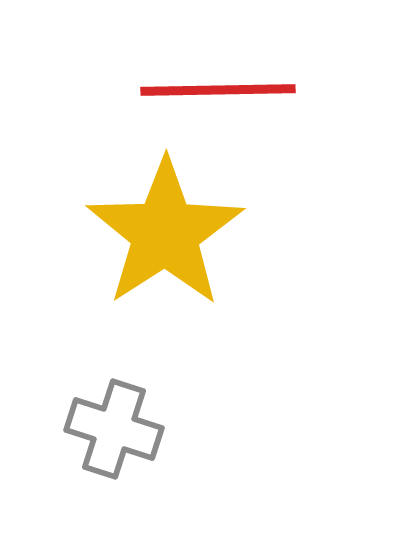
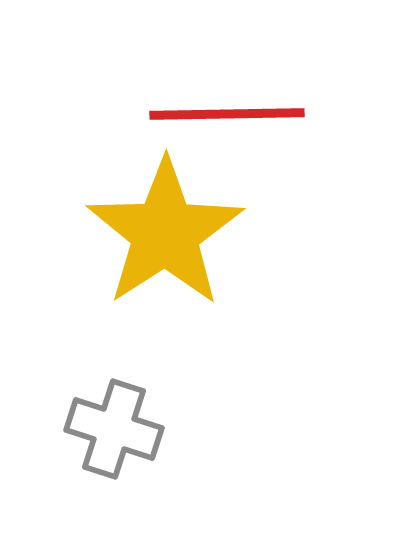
red line: moved 9 px right, 24 px down
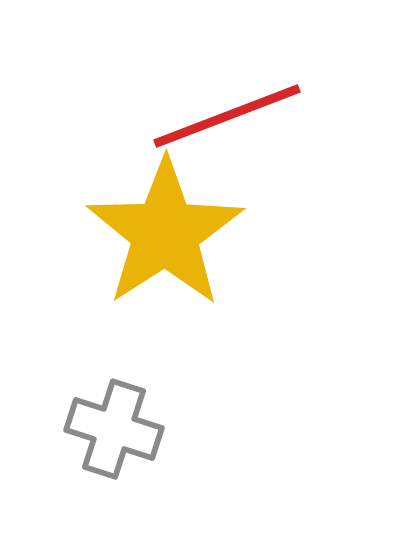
red line: moved 2 px down; rotated 20 degrees counterclockwise
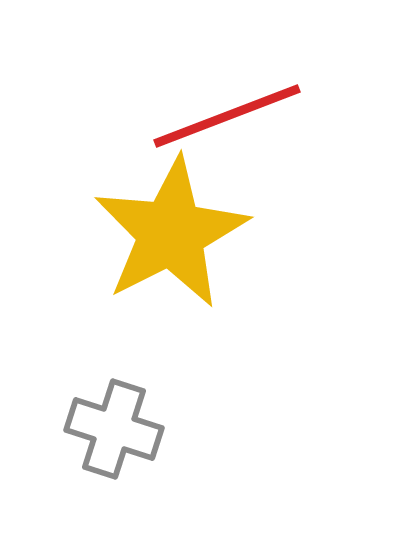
yellow star: moved 6 px right; rotated 6 degrees clockwise
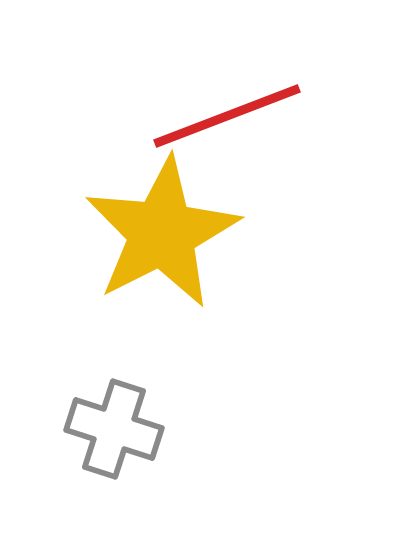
yellow star: moved 9 px left
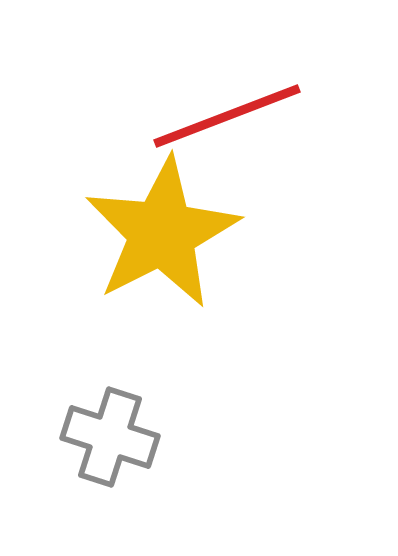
gray cross: moved 4 px left, 8 px down
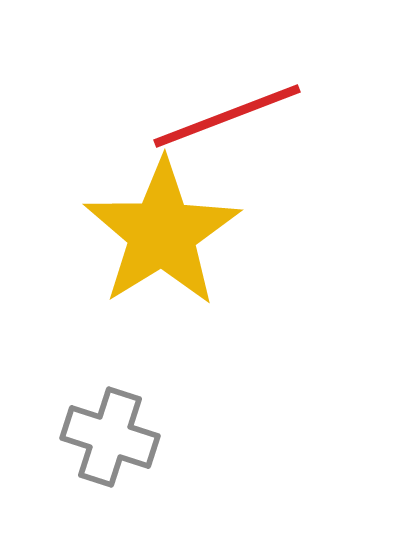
yellow star: rotated 5 degrees counterclockwise
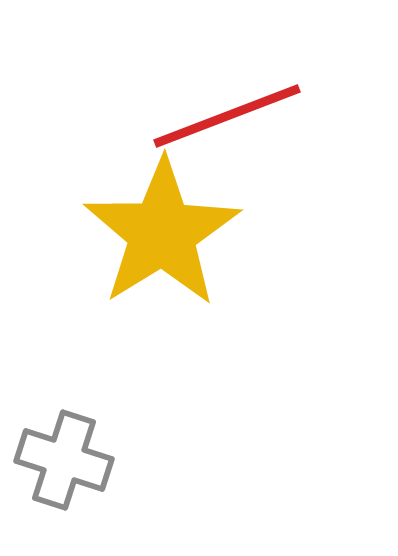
gray cross: moved 46 px left, 23 px down
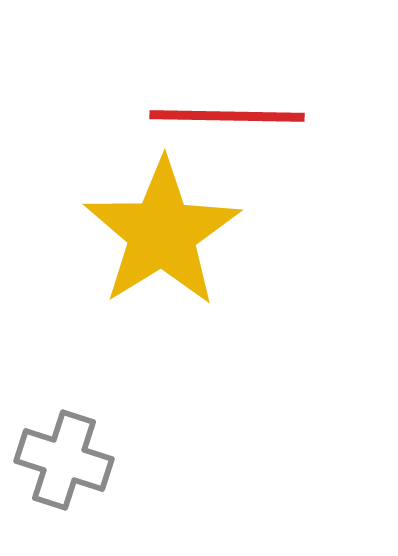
red line: rotated 22 degrees clockwise
